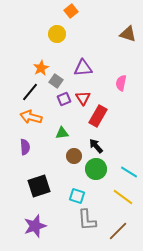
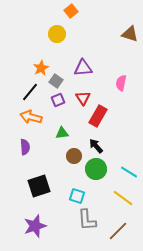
brown triangle: moved 2 px right
purple square: moved 6 px left, 1 px down
yellow line: moved 1 px down
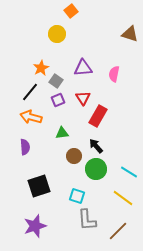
pink semicircle: moved 7 px left, 9 px up
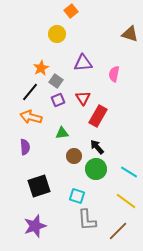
purple triangle: moved 5 px up
black arrow: moved 1 px right, 1 px down
yellow line: moved 3 px right, 3 px down
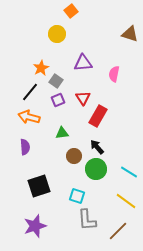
orange arrow: moved 2 px left
